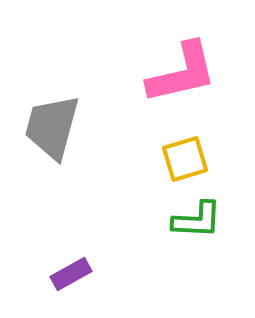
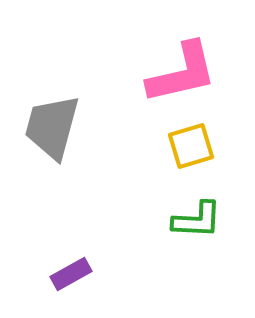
yellow square: moved 6 px right, 13 px up
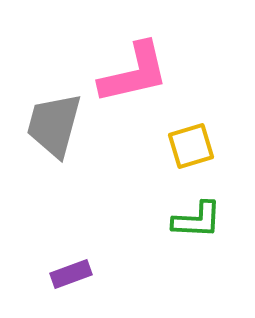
pink L-shape: moved 48 px left
gray trapezoid: moved 2 px right, 2 px up
purple rectangle: rotated 9 degrees clockwise
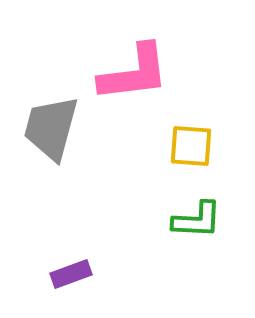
pink L-shape: rotated 6 degrees clockwise
gray trapezoid: moved 3 px left, 3 px down
yellow square: rotated 21 degrees clockwise
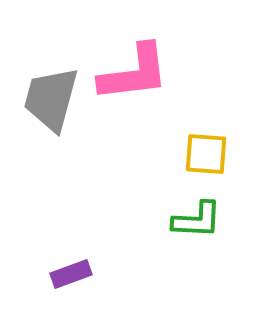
gray trapezoid: moved 29 px up
yellow square: moved 15 px right, 8 px down
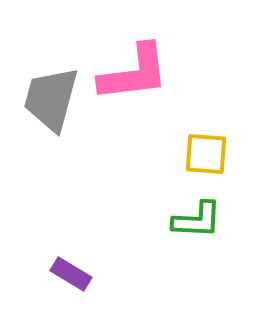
purple rectangle: rotated 51 degrees clockwise
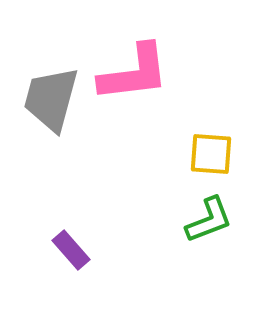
yellow square: moved 5 px right
green L-shape: moved 12 px right; rotated 24 degrees counterclockwise
purple rectangle: moved 24 px up; rotated 18 degrees clockwise
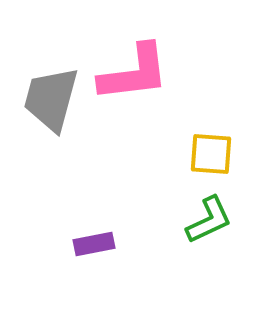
green L-shape: rotated 4 degrees counterclockwise
purple rectangle: moved 23 px right, 6 px up; rotated 60 degrees counterclockwise
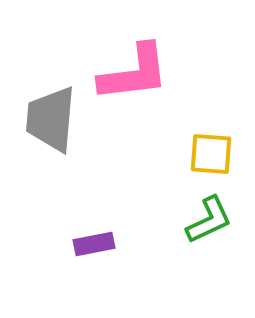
gray trapezoid: moved 20 px down; rotated 10 degrees counterclockwise
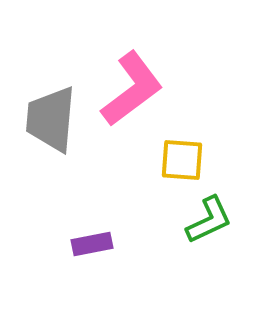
pink L-shape: moved 2 px left, 16 px down; rotated 30 degrees counterclockwise
yellow square: moved 29 px left, 6 px down
purple rectangle: moved 2 px left
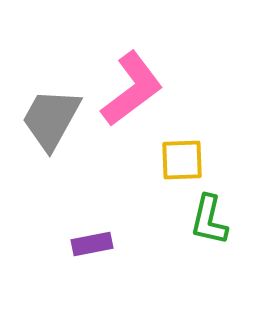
gray trapezoid: rotated 24 degrees clockwise
yellow square: rotated 6 degrees counterclockwise
green L-shape: rotated 128 degrees clockwise
